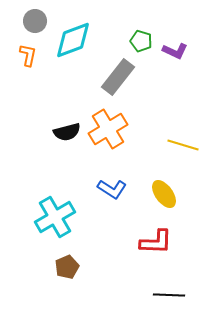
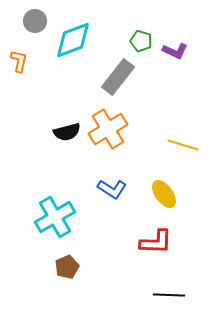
orange L-shape: moved 9 px left, 6 px down
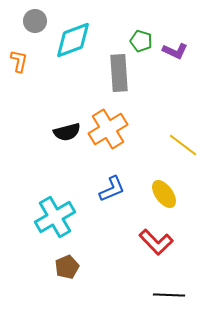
gray rectangle: moved 1 px right, 4 px up; rotated 42 degrees counterclockwise
yellow line: rotated 20 degrees clockwise
blue L-shape: rotated 56 degrees counterclockwise
red L-shape: rotated 44 degrees clockwise
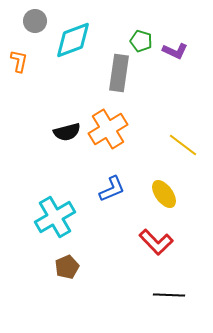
gray rectangle: rotated 12 degrees clockwise
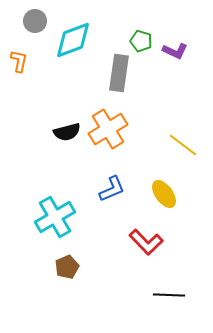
red L-shape: moved 10 px left
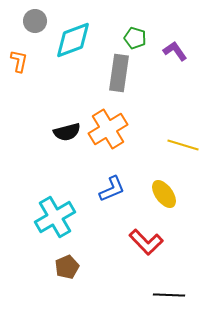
green pentagon: moved 6 px left, 3 px up
purple L-shape: rotated 150 degrees counterclockwise
yellow line: rotated 20 degrees counterclockwise
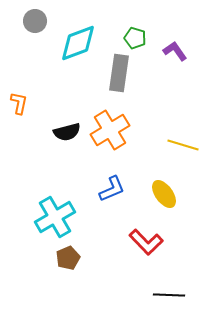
cyan diamond: moved 5 px right, 3 px down
orange L-shape: moved 42 px down
orange cross: moved 2 px right, 1 px down
brown pentagon: moved 1 px right, 9 px up
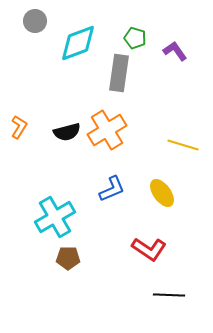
orange L-shape: moved 24 px down; rotated 20 degrees clockwise
orange cross: moved 3 px left
yellow ellipse: moved 2 px left, 1 px up
red L-shape: moved 3 px right, 7 px down; rotated 12 degrees counterclockwise
brown pentagon: rotated 25 degrees clockwise
